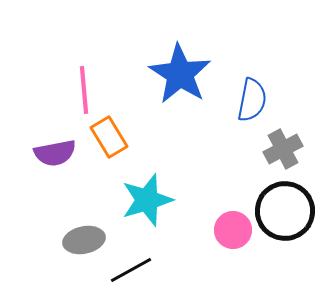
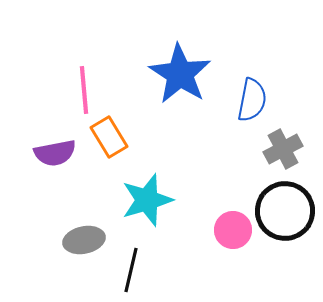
black line: rotated 48 degrees counterclockwise
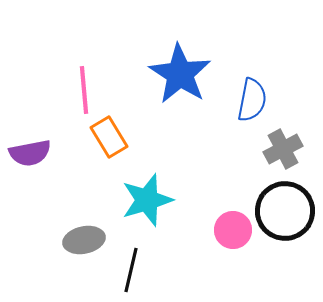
purple semicircle: moved 25 px left
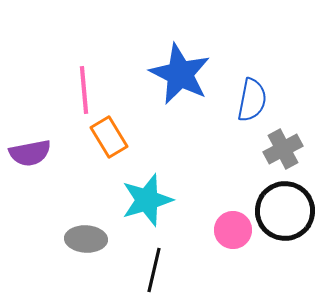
blue star: rotated 6 degrees counterclockwise
gray ellipse: moved 2 px right, 1 px up; rotated 15 degrees clockwise
black line: moved 23 px right
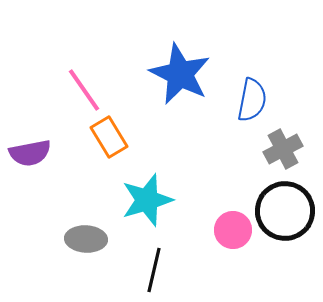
pink line: rotated 30 degrees counterclockwise
